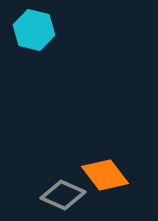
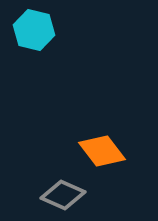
orange diamond: moved 3 px left, 24 px up
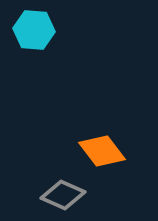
cyan hexagon: rotated 9 degrees counterclockwise
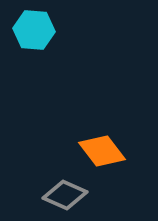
gray diamond: moved 2 px right
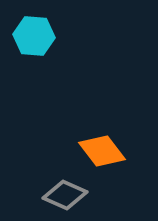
cyan hexagon: moved 6 px down
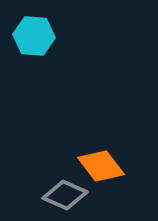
orange diamond: moved 1 px left, 15 px down
